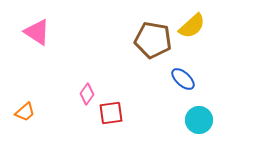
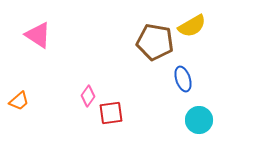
yellow semicircle: rotated 12 degrees clockwise
pink triangle: moved 1 px right, 3 px down
brown pentagon: moved 2 px right, 2 px down
blue ellipse: rotated 30 degrees clockwise
pink diamond: moved 1 px right, 2 px down
orange trapezoid: moved 6 px left, 11 px up
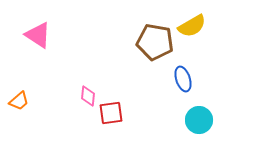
pink diamond: rotated 30 degrees counterclockwise
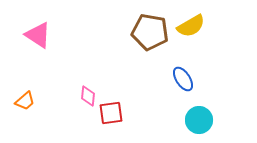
yellow semicircle: moved 1 px left
brown pentagon: moved 5 px left, 10 px up
blue ellipse: rotated 15 degrees counterclockwise
orange trapezoid: moved 6 px right
